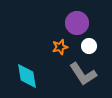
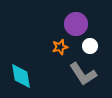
purple circle: moved 1 px left, 1 px down
white circle: moved 1 px right
cyan diamond: moved 6 px left
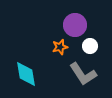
purple circle: moved 1 px left, 1 px down
cyan diamond: moved 5 px right, 2 px up
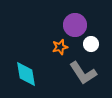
white circle: moved 1 px right, 2 px up
gray L-shape: moved 1 px up
